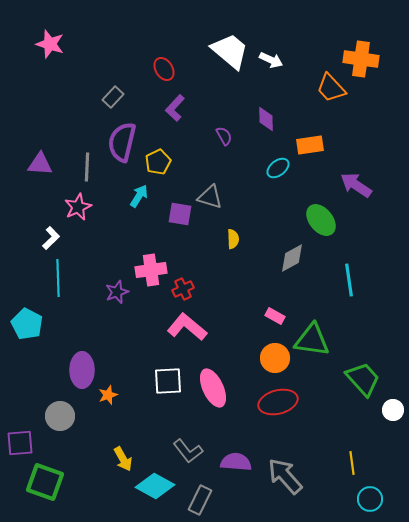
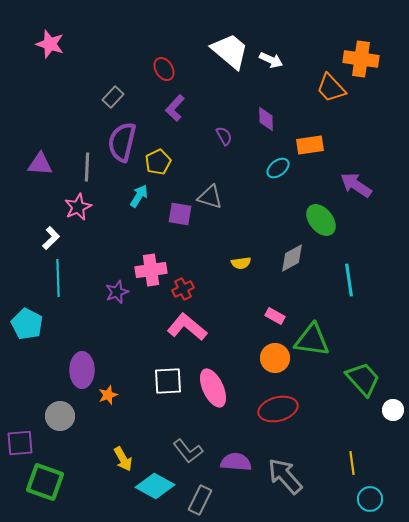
yellow semicircle at (233, 239): moved 8 px right, 24 px down; rotated 84 degrees clockwise
red ellipse at (278, 402): moved 7 px down
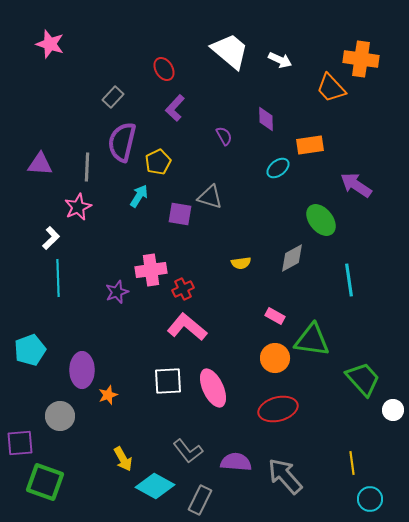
white arrow at (271, 60): moved 9 px right
cyan pentagon at (27, 324): moved 3 px right, 26 px down; rotated 24 degrees clockwise
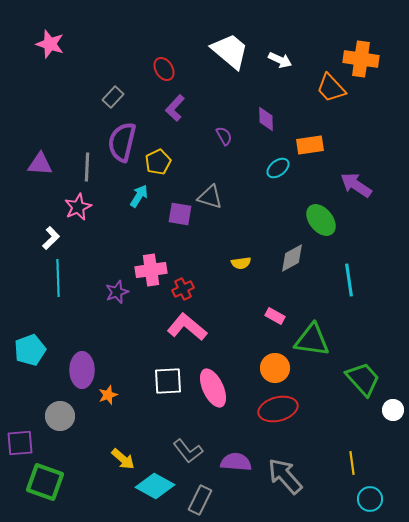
orange circle at (275, 358): moved 10 px down
yellow arrow at (123, 459): rotated 20 degrees counterclockwise
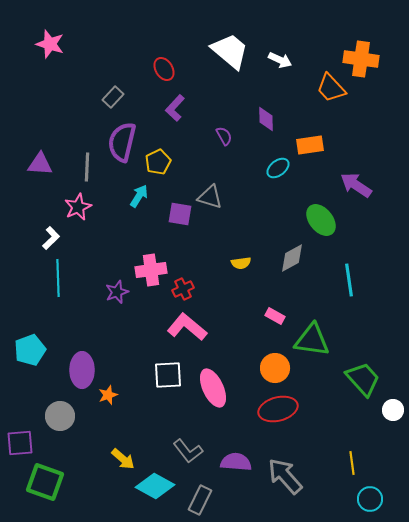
white square at (168, 381): moved 6 px up
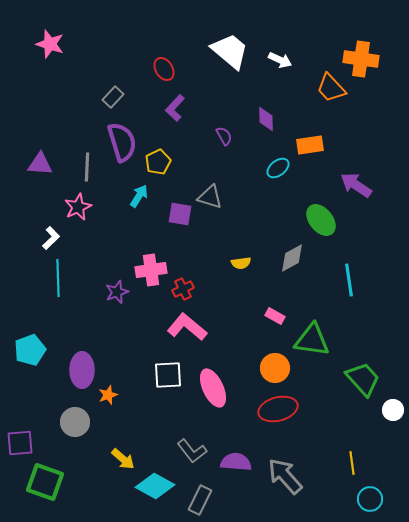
purple semicircle at (122, 142): rotated 150 degrees clockwise
gray circle at (60, 416): moved 15 px right, 6 px down
gray L-shape at (188, 451): moved 4 px right
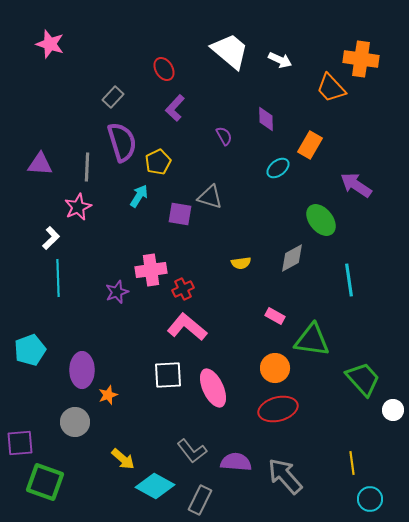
orange rectangle at (310, 145): rotated 52 degrees counterclockwise
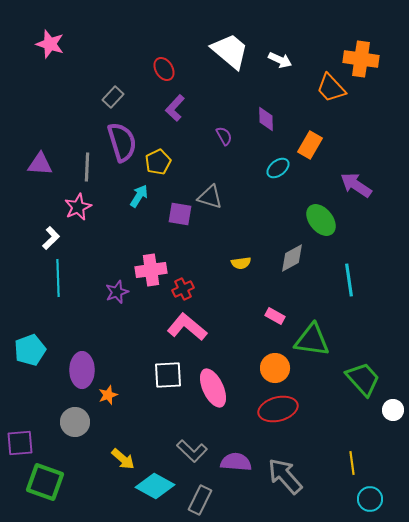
gray L-shape at (192, 451): rotated 8 degrees counterclockwise
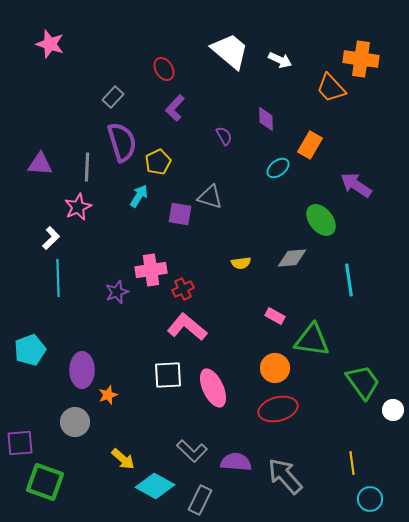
gray diamond at (292, 258): rotated 24 degrees clockwise
green trapezoid at (363, 379): moved 3 px down; rotated 6 degrees clockwise
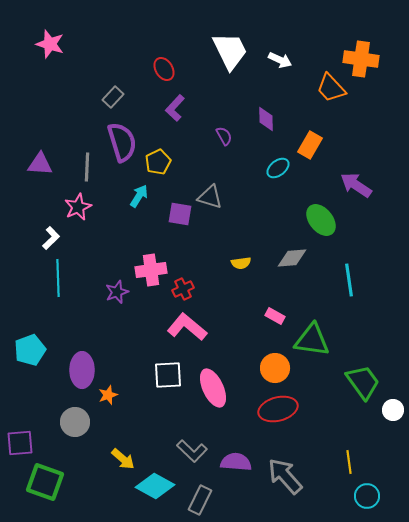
white trapezoid at (230, 51): rotated 24 degrees clockwise
yellow line at (352, 463): moved 3 px left, 1 px up
cyan circle at (370, 499): moved 3 px left, 3 px up
